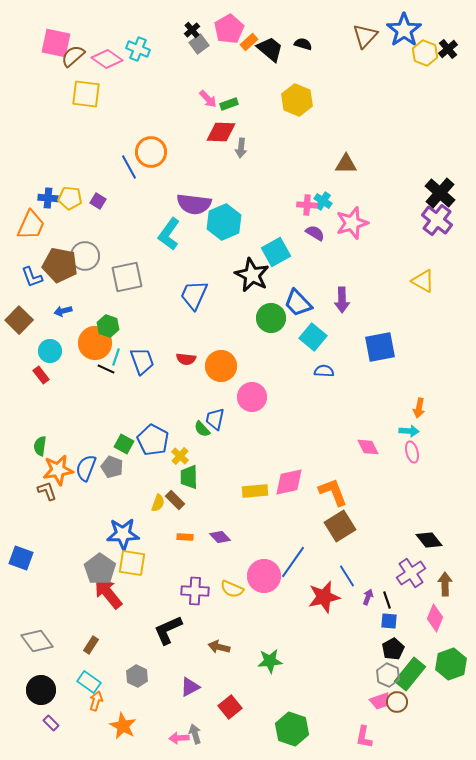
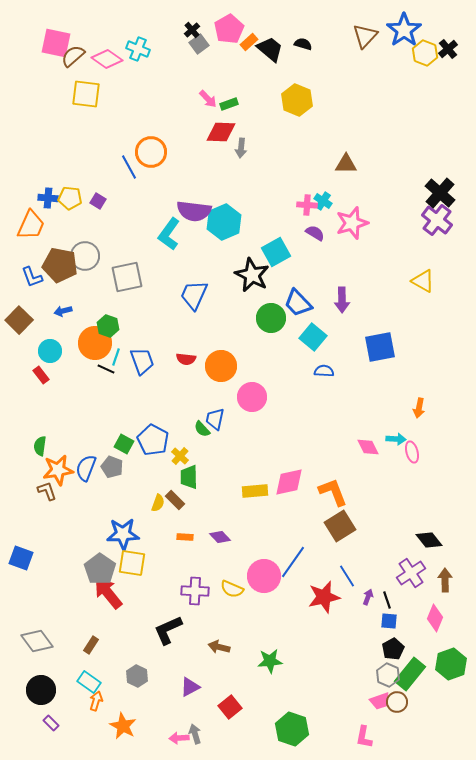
purple semicircle at (194, 204): moved 7 px down
cyan arrow at (409, 431): moved 13 px left, 8 px down
brown arrow at (445, 584): moved 4 px up
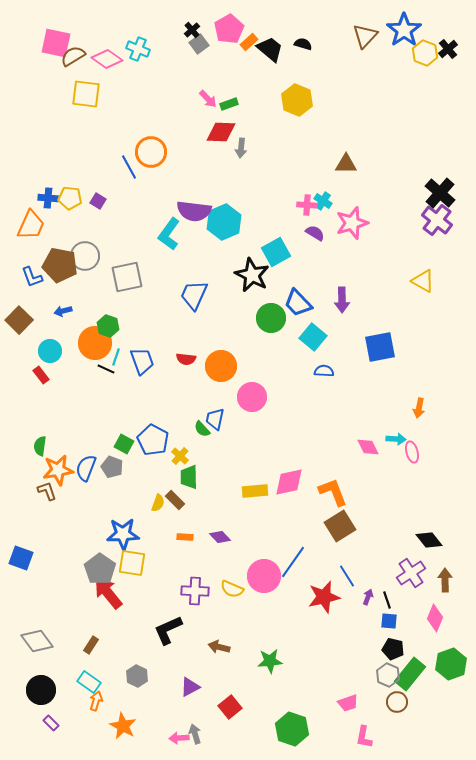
brown semicircle at (73, 56): rotated 10 degrees clockwise
black pentagon at (393, 649): rotated 30 degrees counterclockwise
pink trapezoid at (380, 701): moved 32 px left, 2 px down
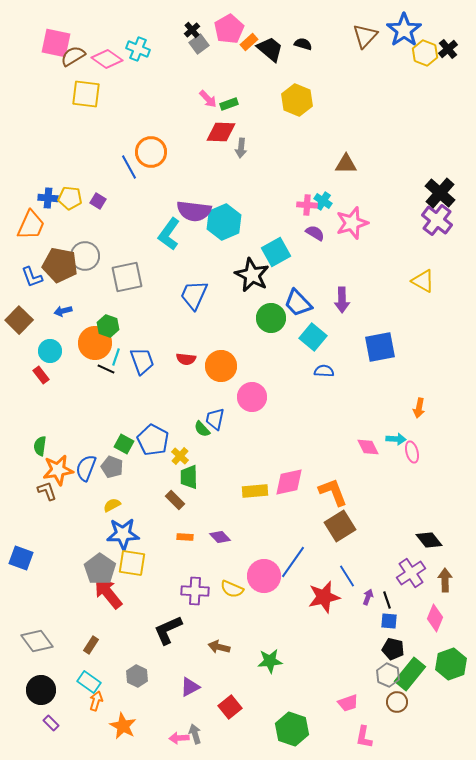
yellow semicircle at (158, 503): moved 46 px left, 2 px down; rotated 138 degrees counterclockwise
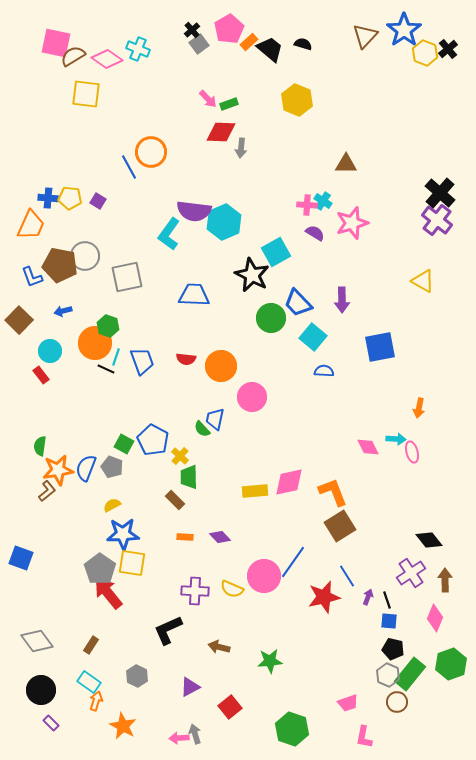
blue trapezoid at (194, 295): rotated 68 degrees clockwise
brown L-shape at (47, 491): rotated 70 degrees clockwise
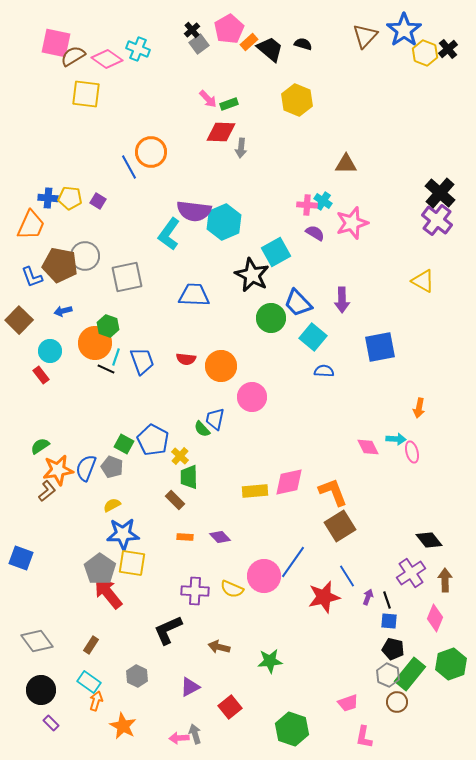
green semicircle at (40, 446): rotated 48 degrees clockwise
